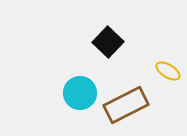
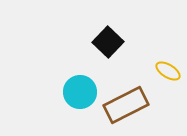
cyan circle: moved 1 px up
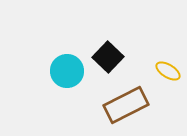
black square: moved 15 px down
cyan circle: moved 13 px left, 21 px up
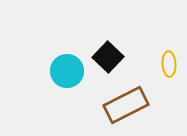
yellow ellipse: moved 1 px right, 7 px up; rotated 55 degrees clockwise
